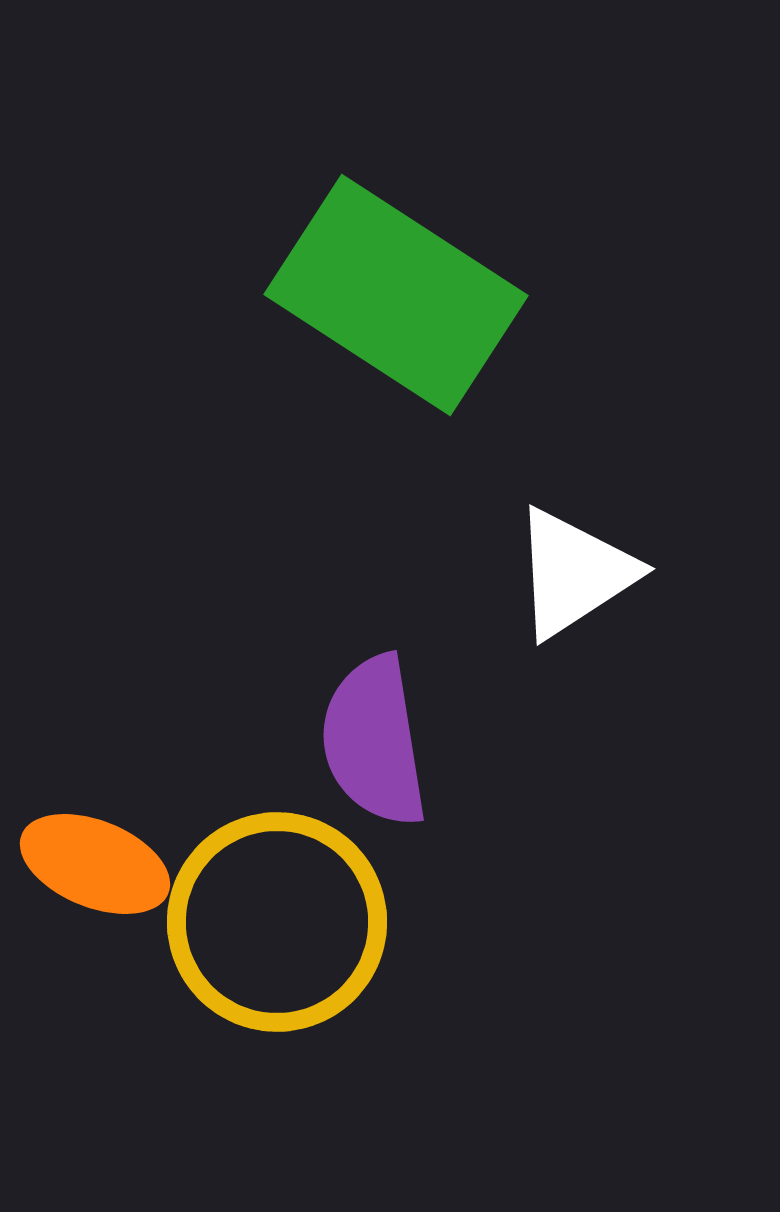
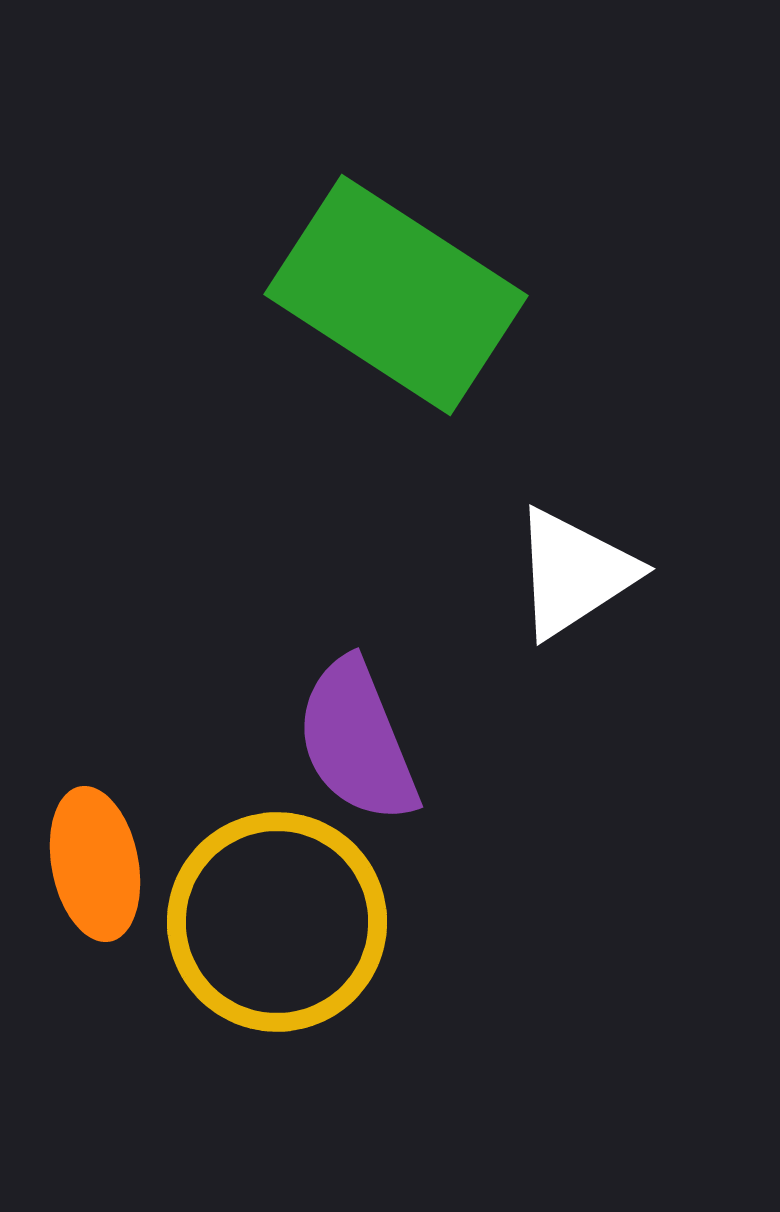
purple semicircle: moved 17 px left; rotated 13 degrees counterclockwise
orange ellipse: rotated 57 degrees clockwise
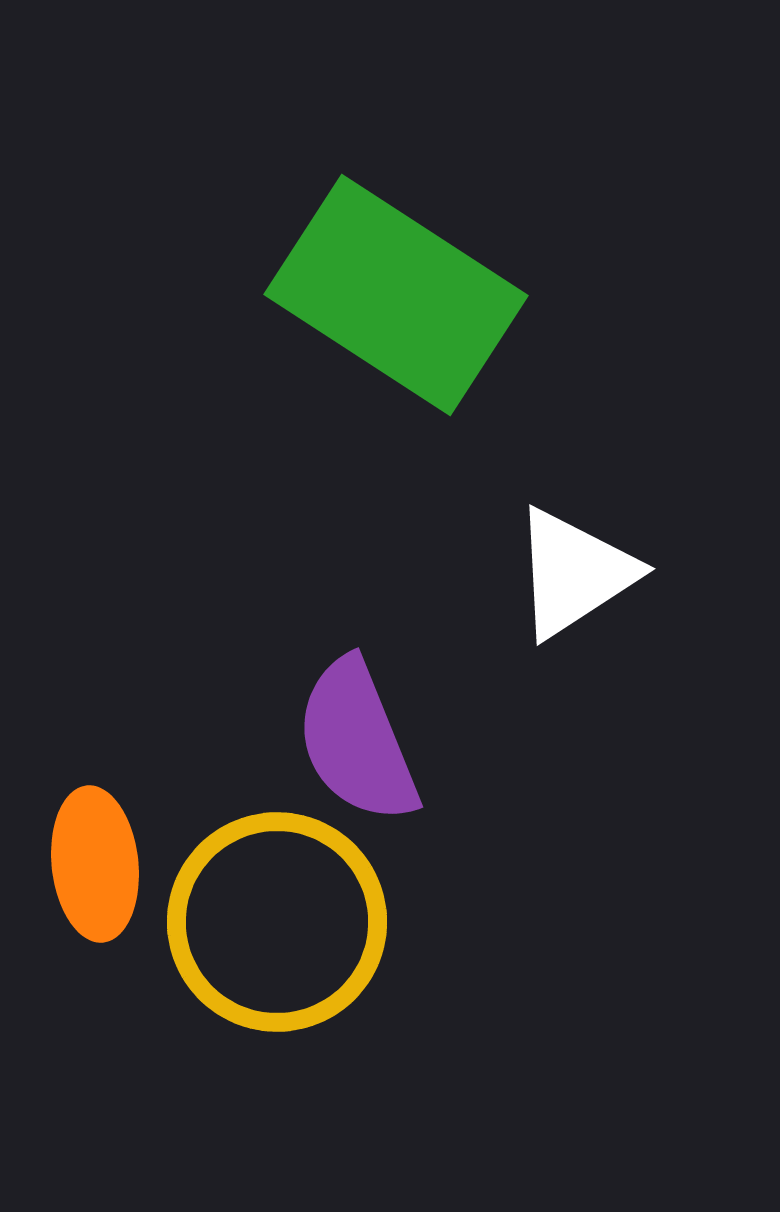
orange ellipse: rotated 5 degrees clockwise
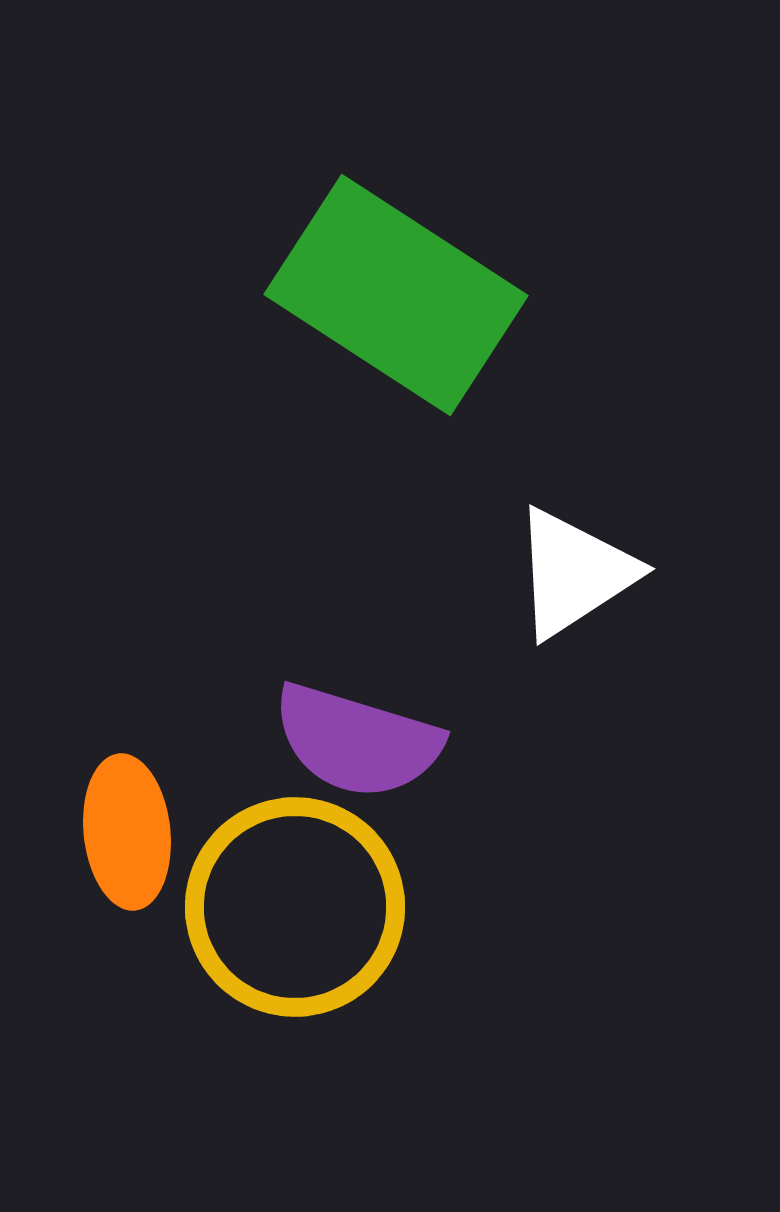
purple semicircle: rotated 51 degrees counterclockwise
orange ellipse: moved 32 px right, 32 px up
yellow circle: moved 18 px right, 15 px up
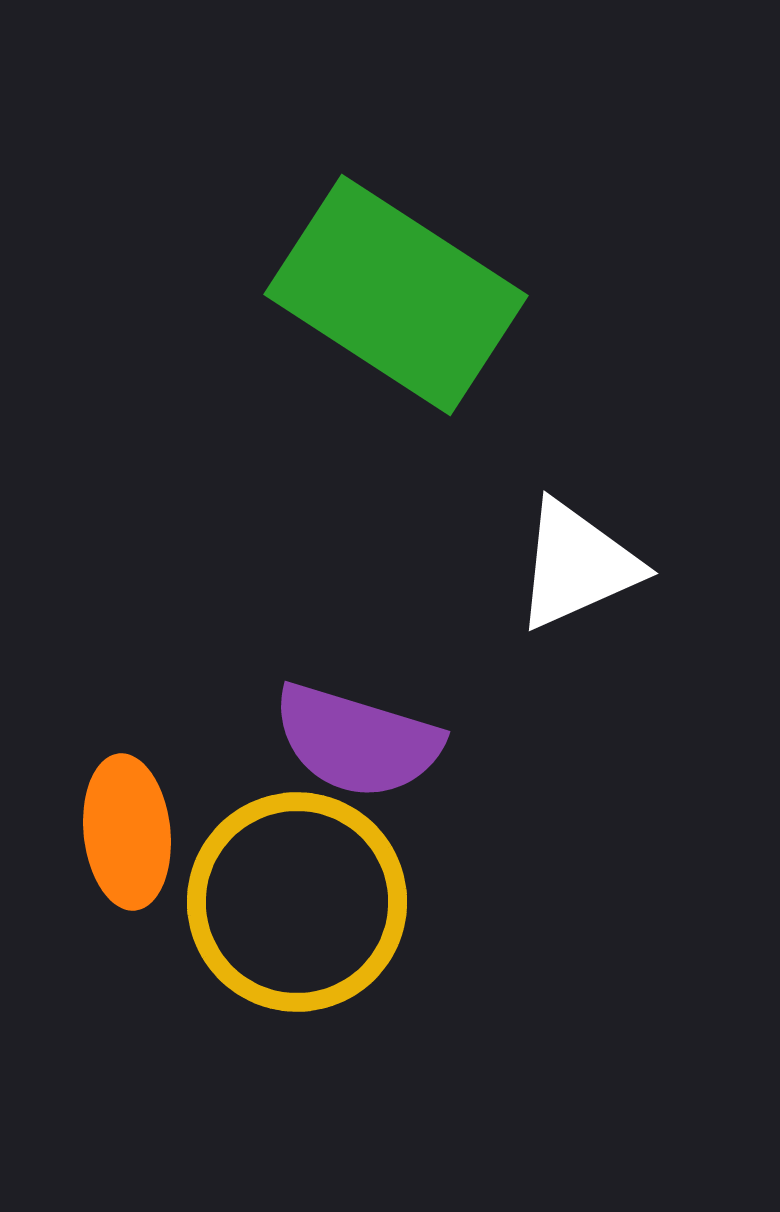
white triangle: moved 3 px right, 8 px up; rotated 9 degrees clockwise
yellow circle: moved 2 px right, 5 px up
